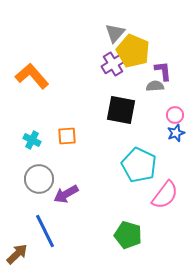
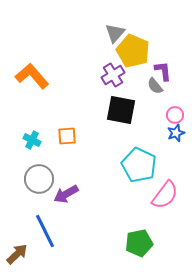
purple cross: moved 11 px down
gray semicircle: rotated 126 degrees counterclockwise
green pentagon: moved 11 px right, 8 px down; rotated 28 degrees counterclockwise
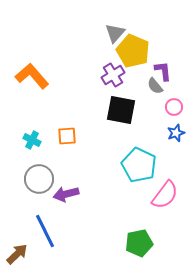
pink circle: moved 1 px left, 8 px up
purple arrow: rotated 15 degrees clockwise
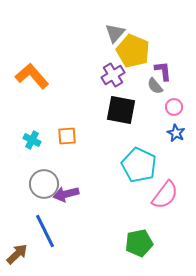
blue star: rotated 24 degrees counterclockwise
gray circle: moved 5 px right, 5 px down
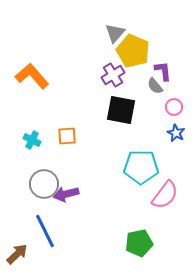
cyan pentagon: moved 2 px right, 2 px down; rotated 24 degrees counterclockwise
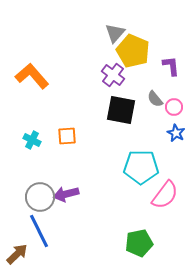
purple L-shape: moved 8 px right, 5 px up
purple cross: rotated 20 degrees counterclockwise
gray semicircle: moved 13 px down
gray circle: moved 4 px left, 13 px down
blue line: moved 6 px left
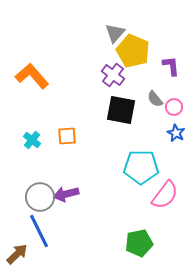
cyan cross: rotated 12 degrees clockwise
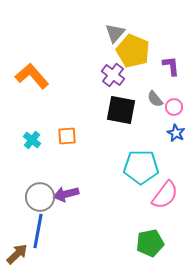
blue line: moved 1 px left; rotated 36 degrees clockwise
green pentagon: moved 11 px right
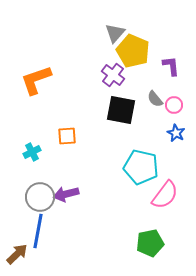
orange L-shape: moved 4 px right, 4 px down; rotated 68 degrees counterclockwise
pink circle: moved 2 px up
cyan cross: moved 12 px down; rotated 24 degrees clockwise
cyan pentagon: rotated 12 degrees clockwise
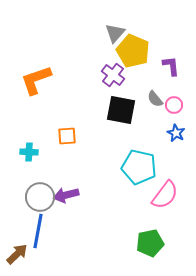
cyan cross: moved 3 px left; rotated 30 degrees clockwise
cyan pentagon: moved 2 px left
purple arrow: moved 1 px down
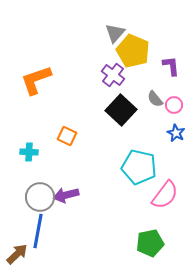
black square: rotated 32 degrees clockwise
orange square: rotated 30 degrees clockwise
